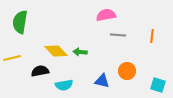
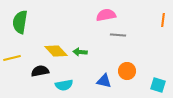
orange line: moved 11 px right, 16 px up
blue triangle: moved 2 px right
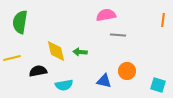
yellow diamond: rotated 30 degrees clockwise
black semicircle: moved 2 px left
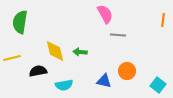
pink semicircle: moved 1 px left, 1 px up; rotated 72 degrees clockwise
yellow diamond: moved 1 px left
cyan square: rotated 21 degrees clockwise
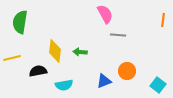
yellow diamond: rotated 20 degrees clockwise
blue triangle: rotated 35 degrees counterclockwise
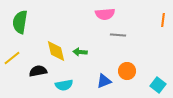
pink semicircle: rotated 114 degrees clockwise
yellow diamond: moved 1 px right; rotated 20 degrees counterclockwise
yellow line: rotated 24 degrees counterclockwise
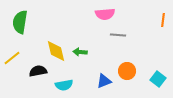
cyan square: moved 6 px up
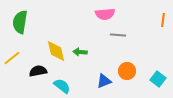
cyan semicircle: moved 2 px left, 1 px down; rotated 132 degrees counterclockwise
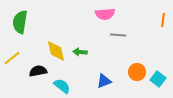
orange circle: moved 10 px right, 1 px down
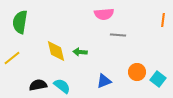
pink semicircle: moved 1 px left
black semicircle: moved 14 px down
